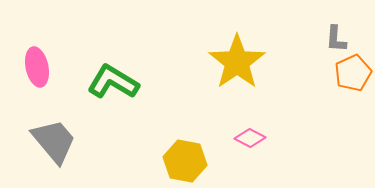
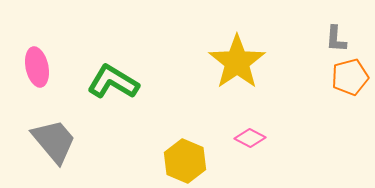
orange pentagon: moved 3 px left, 4 px down; rotated 9 degrees clockwise
yellow hexagon: rotated 12 degrees clockwise
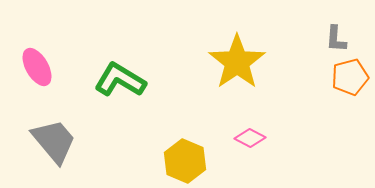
pink ellipse: rotated 18 degrees counterclockwise
green L-shape: moved 7 px right, 2 px up
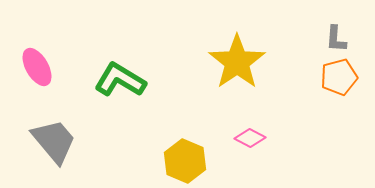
orange pentagon: moved 11 px left
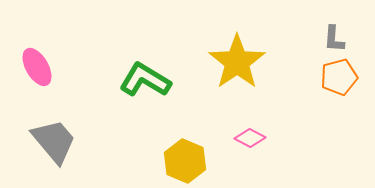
gray L-shape: moved 2 px left
green L-shape: moved 25 px right
